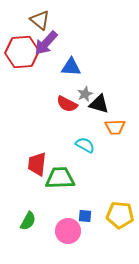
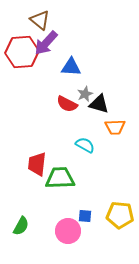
green semicircle: moved 7 px left, 5 px down
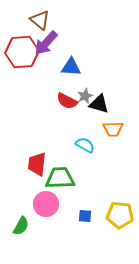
gray star: moved 2 px down
red semicircle: moved 3 px up
orange trapezoid: moved 2 px left, 2 px down
pink circle: moved 22 px left, 27 px up
